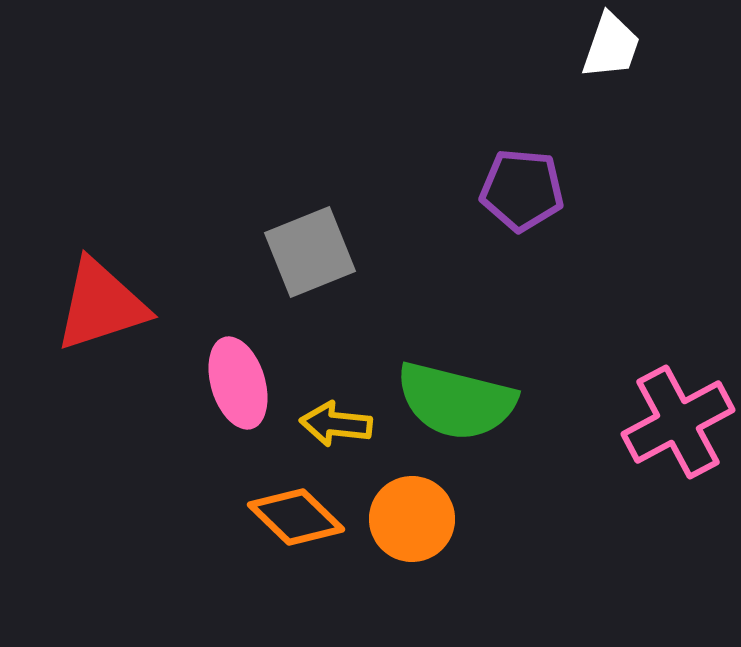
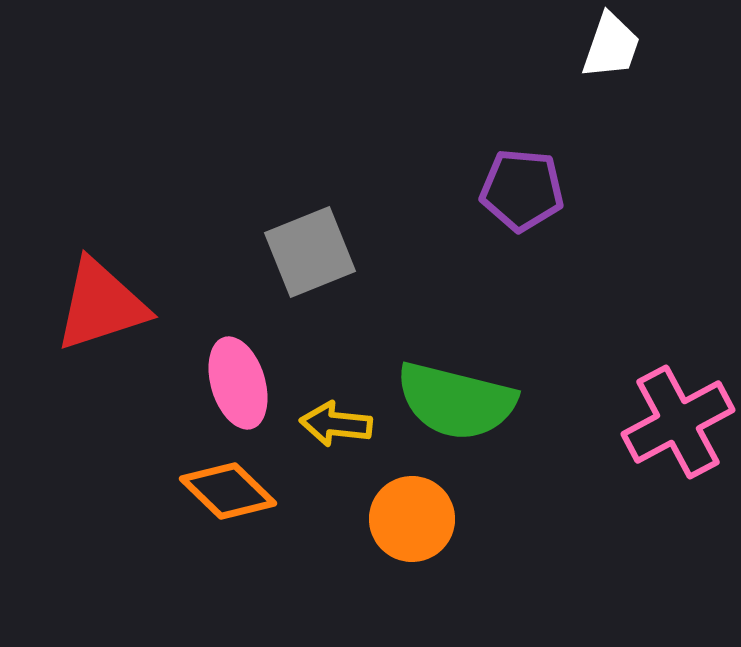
orange diamond: moved 68 px left, 26 px up
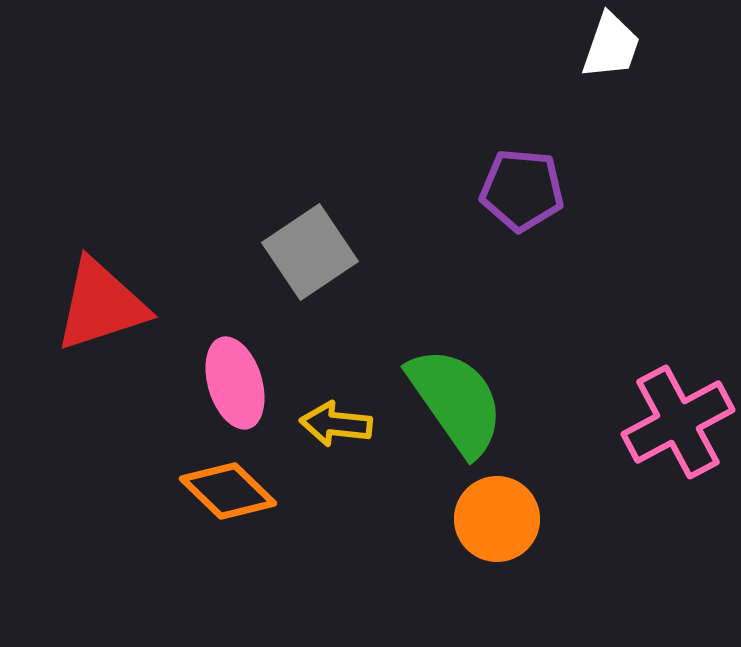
gray square: rotated 12 degrees counterclockwise
pink ellipse: moved 3 px left
green semicircle: rotated 139 degrees counterclockwise
orange circle: moved 85 px right
